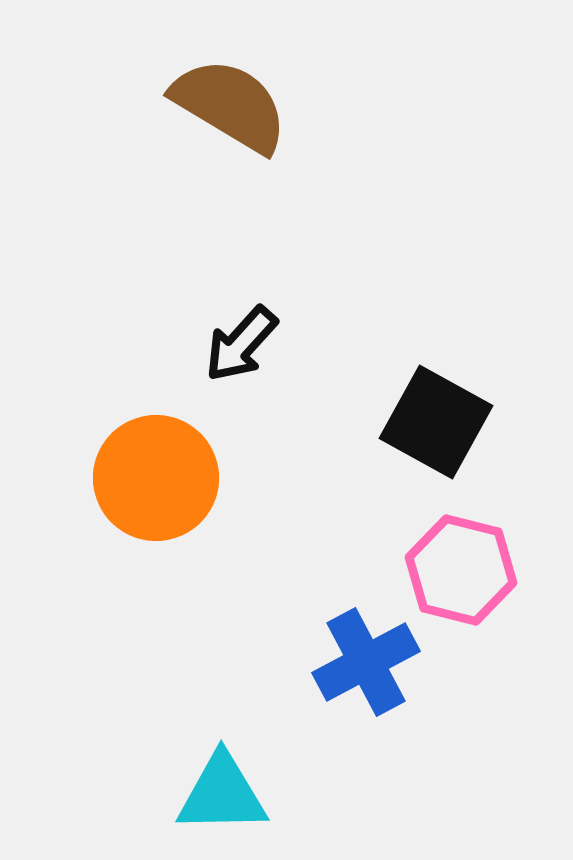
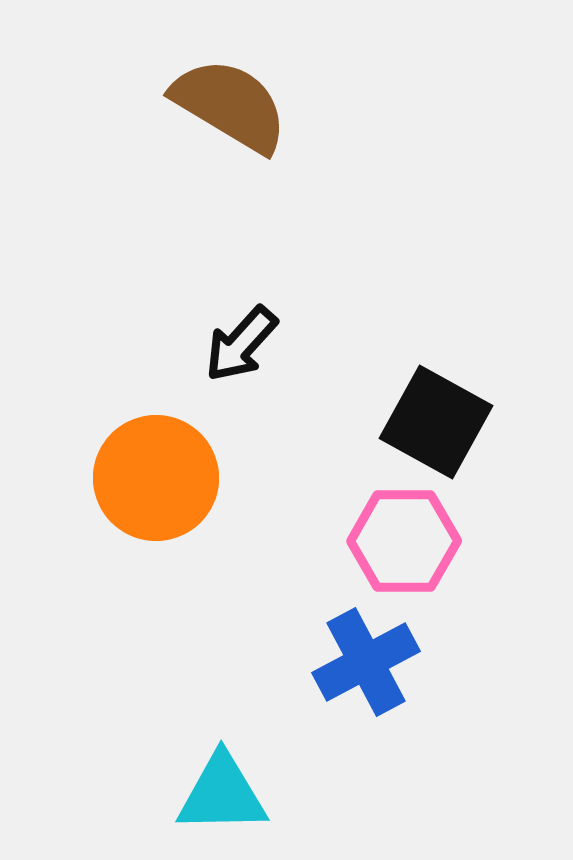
pink hexagon: moved 57 px left, 29 px up; rotated 14 degrees counterclockwise
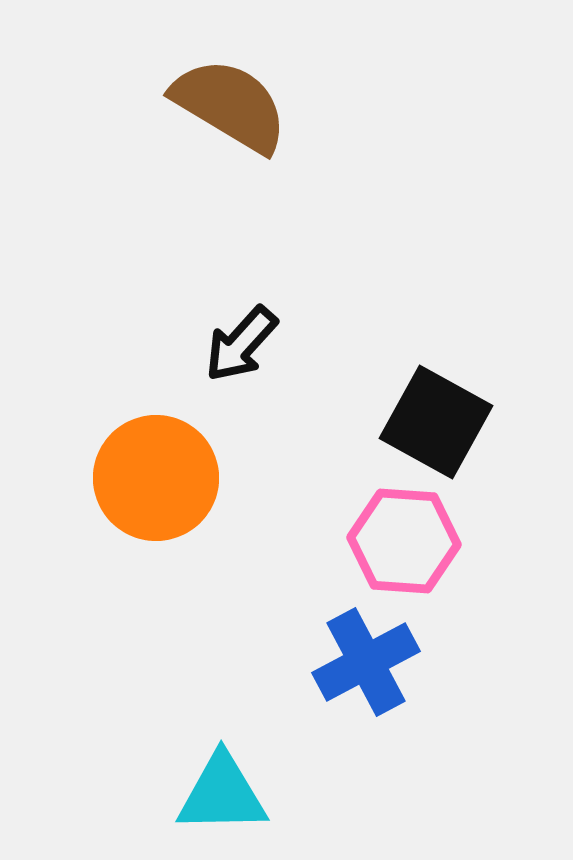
pink hexagon: rotated 4 degrees clockwise
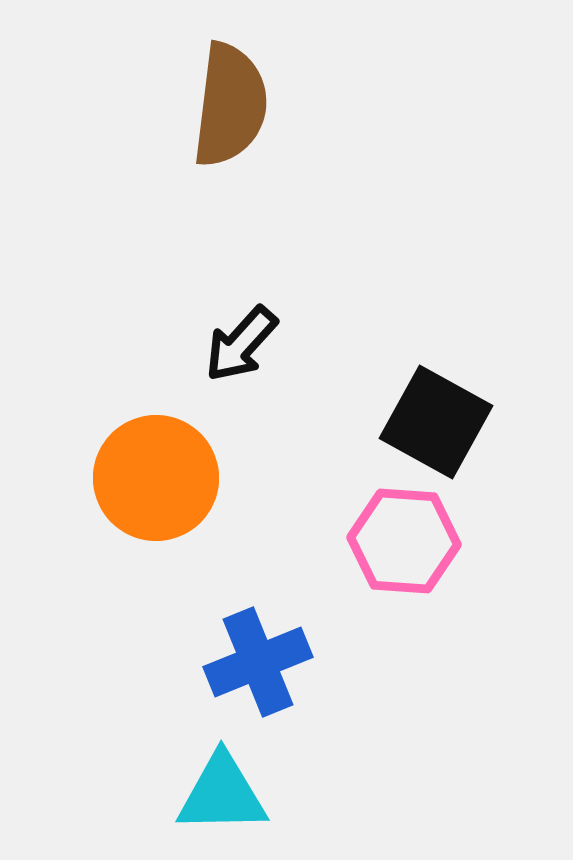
brown semicircle: rotated 66 degrees clockwise
blue cross: moved 108 px left; rotated 6 degrees clockwise
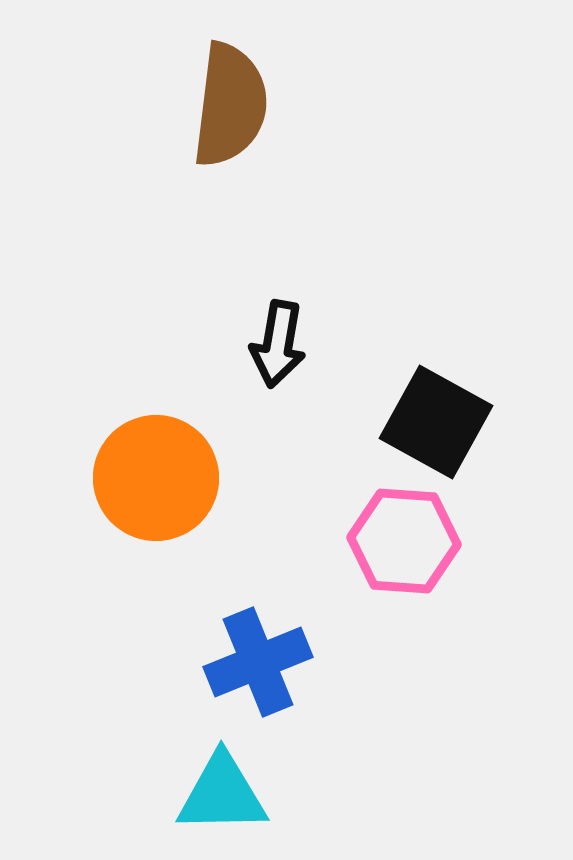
black arrow: moved 37 px right; rotated 32 degrees counterclockwise
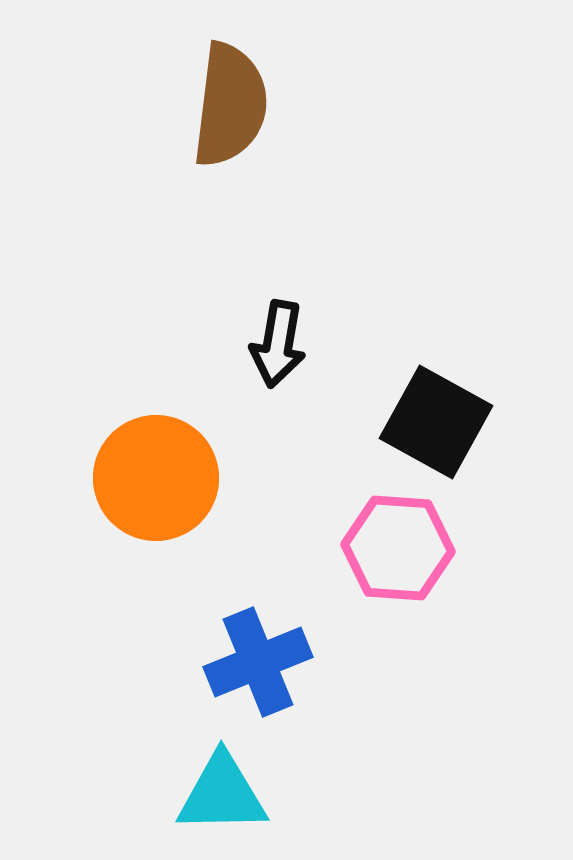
pink hexagon: moved 6 px left, 7 px down
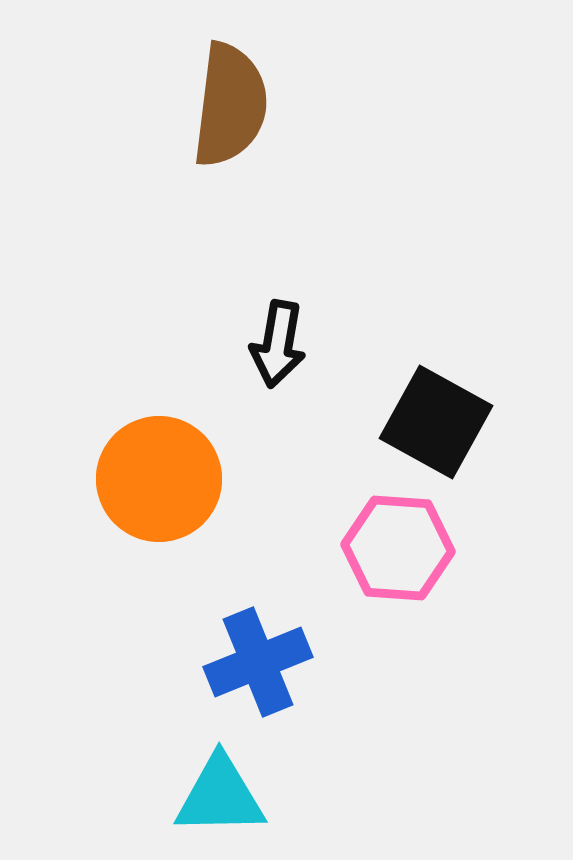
orange circle: moved 3 px right, 1 px down
cyan triangle: moved 2 px left, 2 px down
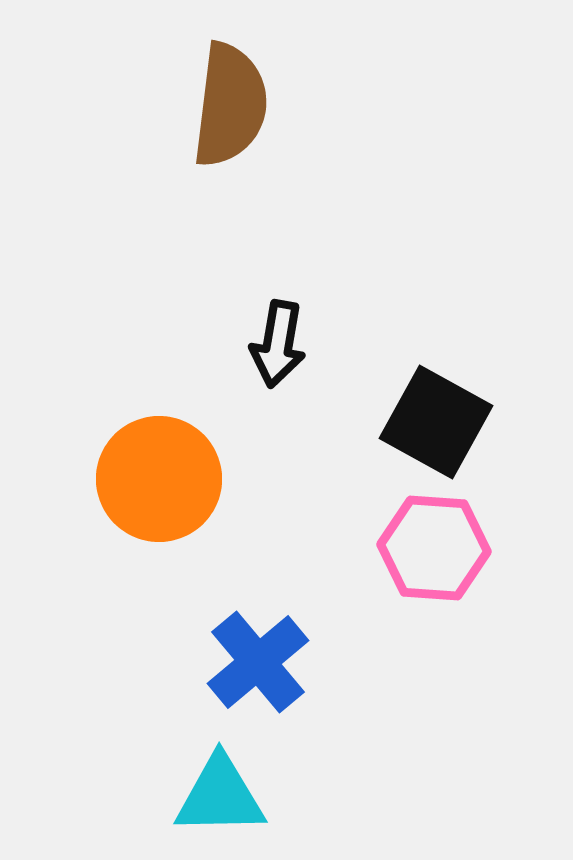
pink hexagon: moved 36 px right
blue cross: rotated 18 degrees counterclockwise
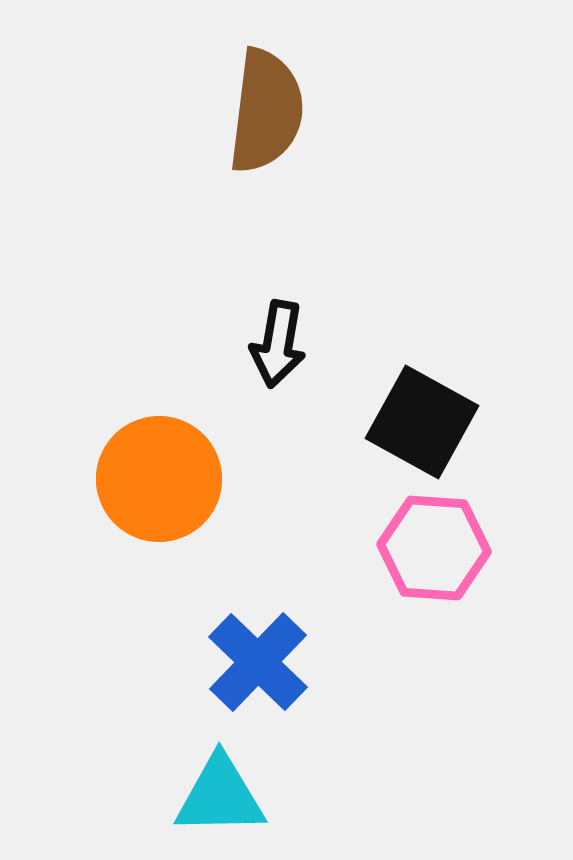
brown semicircle: moved 36 px right, 6 px down
black square: moved 14 px left
blue cross: rotated 6 degrees counterclockwise
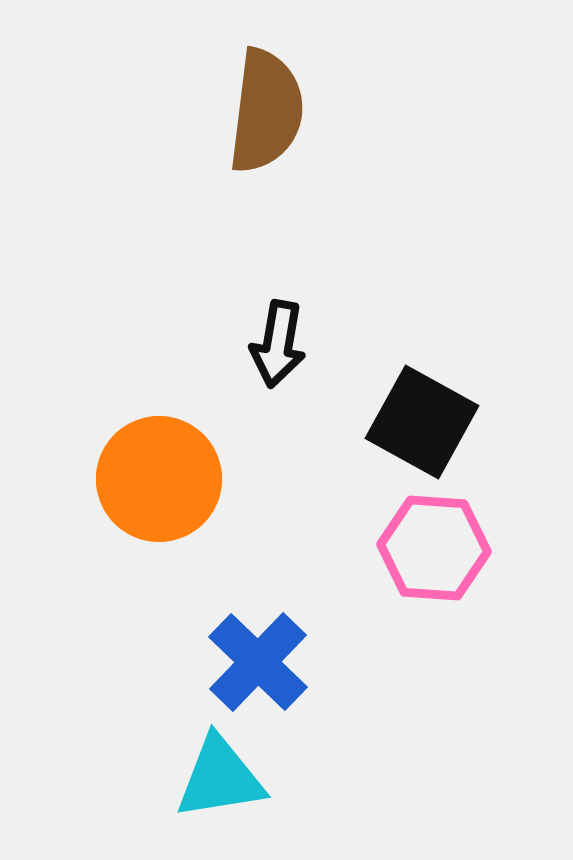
cyan triangle: moved 18 px up; rotated 8 degrees counterclockwise
